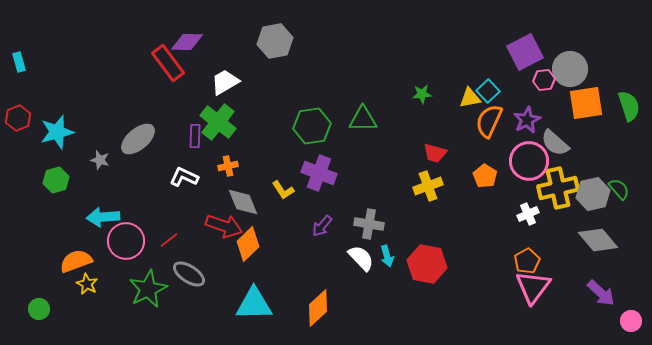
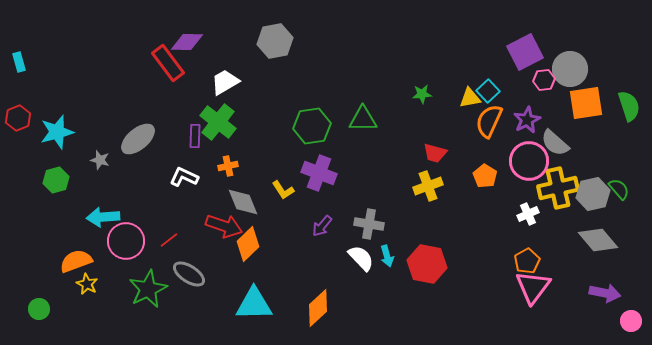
purple arrow at (601, 293): moved 4 px right; rotated 32 degrees counterclockwise
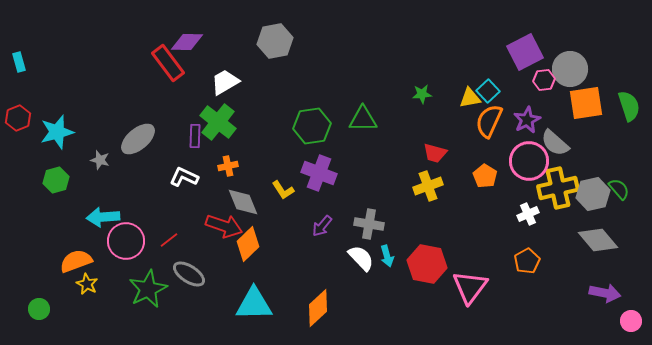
pink triangle at (533, 287): moved 63 px left
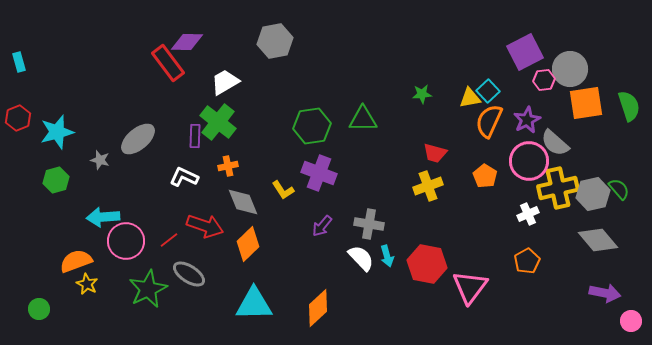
red arrow at (224, 226): moved 19 px left
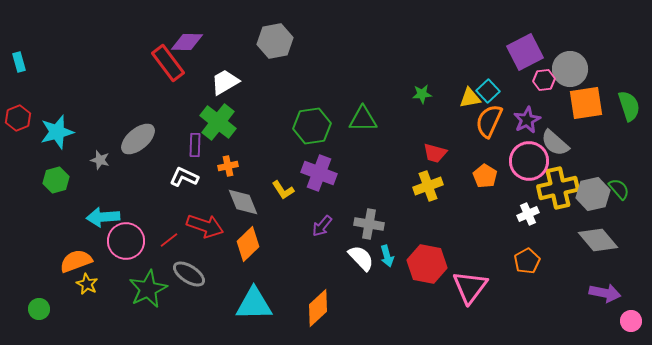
purple rectangle at (195, 136): moved 9 px down
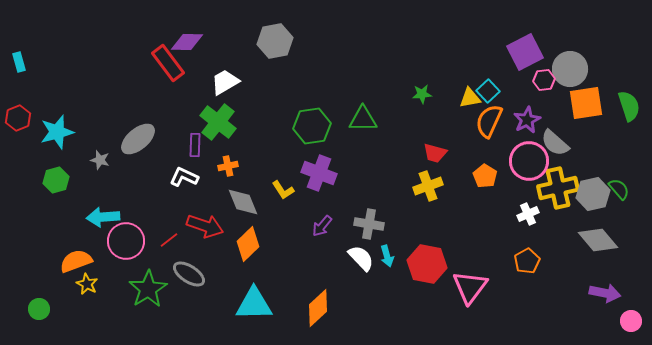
green star at (148, 289): rotated 6 degrees counterclockwise
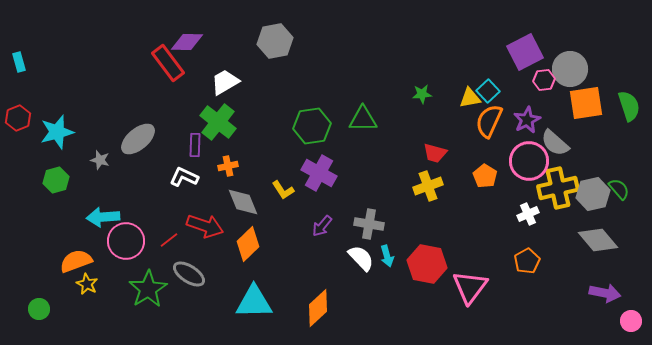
purple cross at (319, 173): rotated 8 degrees clockwise
cyan triangle at (254, 304): moved 2 px up
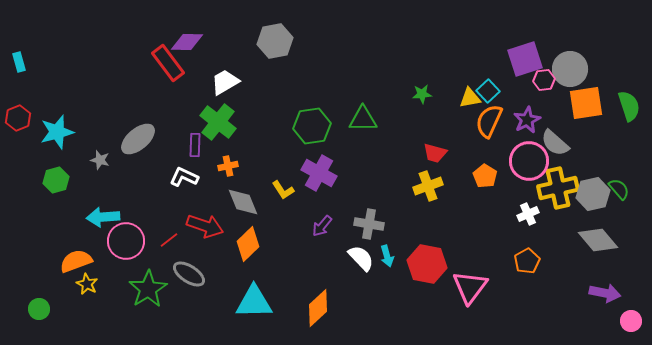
purple square at (525, 52): moved 7 px down; rotated 9 degrees clockwise
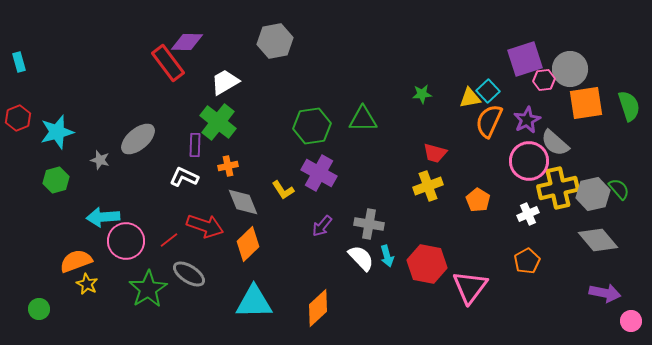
orange pentagon at (485, 176): moved 7 px left, 24 px down
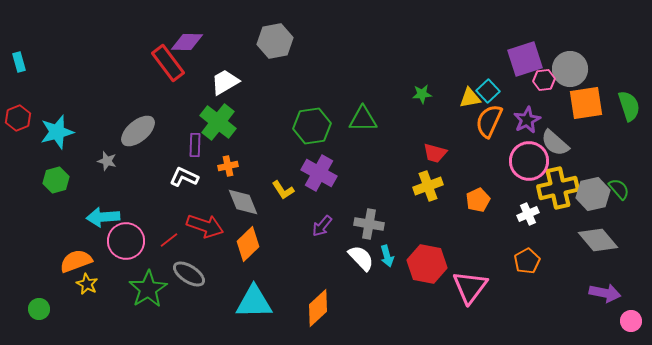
gray ellipse at (138, 139): moved 8 px up
gray star at (100, 160): moved 7 px right, 1 px down
orange pentagon at (478, 200): rotated 15 degrees clockwise
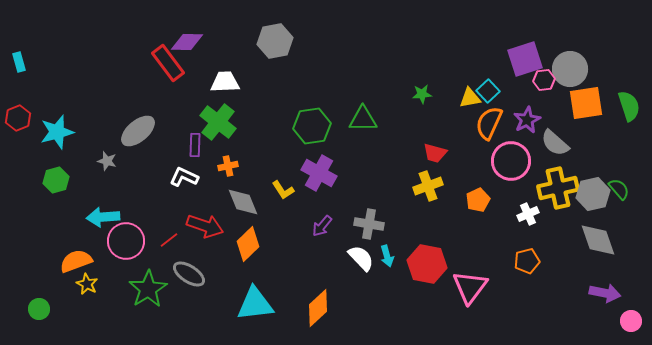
white trapezoid at (225, 82): rotated 28 degrees clockwise
orange semicircle at (489, 121): moved 2 px down
pink circle at (529, 161): moved 18 px left
gray diamond at (598, 240): rotated 21 degrees clockwise
orange pentagon at (527, 261): rotated 15 degrees clockwise
cyan triangle at (254, 302): moved 1 px right, 2 px down; rotated 6 degrees counterclockwise
